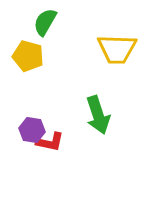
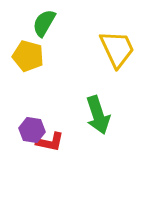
green semicircle: moved 1 px left, 1 px down
yellow trapezoid: rotated 117 degrees counterclockwise
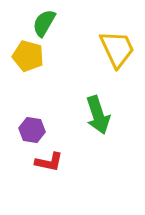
red L-shape: moved 1 px left, 20 px down
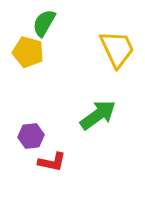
yellow pentagon: moved 4 px up
green arrow: rotated 108 degrees counterclockwise
purple hexagon: moved 1 px left, 6 px down; rotated 15 degrees counterclockwise
red L-shape: moved 3 px right
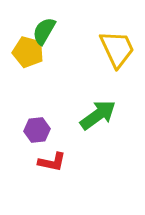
green semicircle: moved 8 px down
purple hexagon: moved 6 px right, 6 px up
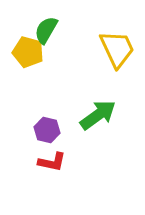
green semicircle: moved 2 px right, 1 px up
purple hexagon: moved 10 px right; rotated 20 degrees clockwise
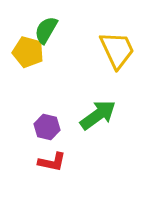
yellow trapezoid: moved 1 px down
purple hexagon: moved 3 px up
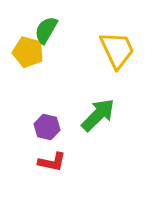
green arrow: rotated 9 degrees counterclockwise
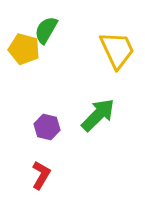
yellow pentagon: moved 4 px left, 3 px up
red L-shape: moved 11 px left, 13 px down; rotated 72 degrees counterclockwise
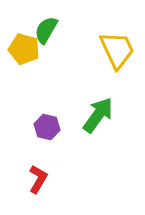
green arrow: rotated 9 degrees counterclockwise
red L-shape: moved 3 px left, 4 px down
